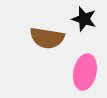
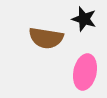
brown semicircle: moved 1 px left
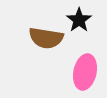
black star: moved 5 px left, 1 px down; rotated 20 degrees clockwise
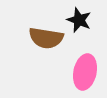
black star: rotated 15 degrees counterclockwise
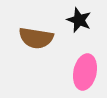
brown semicircle: moved 10 px left
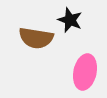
black star: moved 9 px left
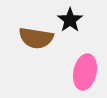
black star: rotated 15 degrees clockwise
